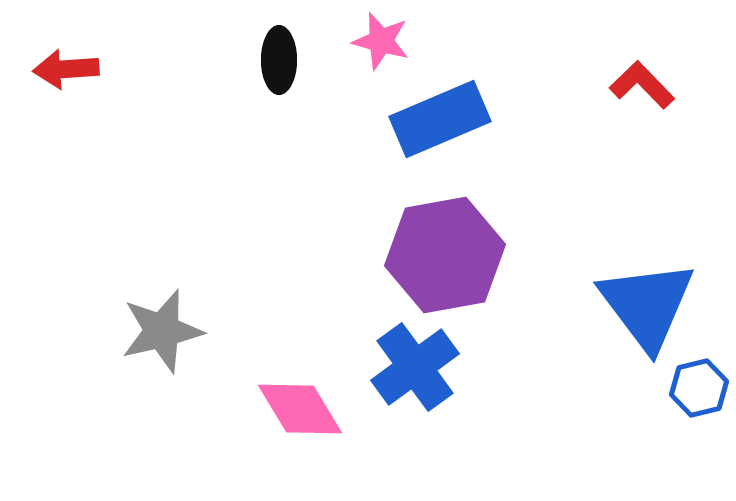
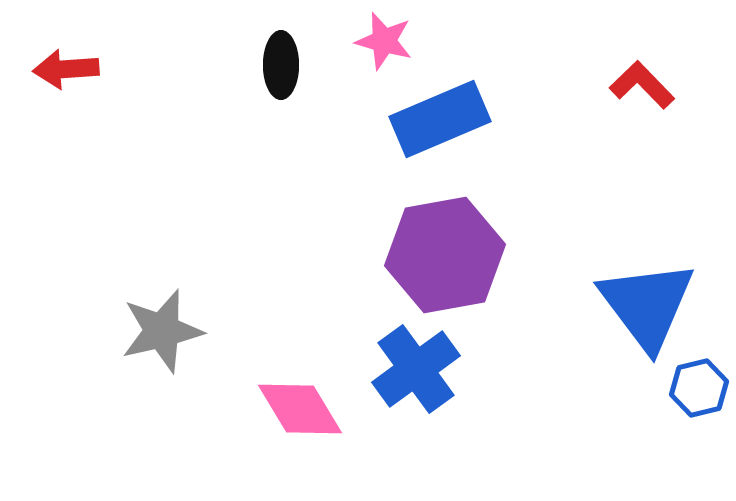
pink star: moved 3 px right
black ellipse: moved 2 px right, 5 px down
blue cross: moved 1 px right, 2 px down
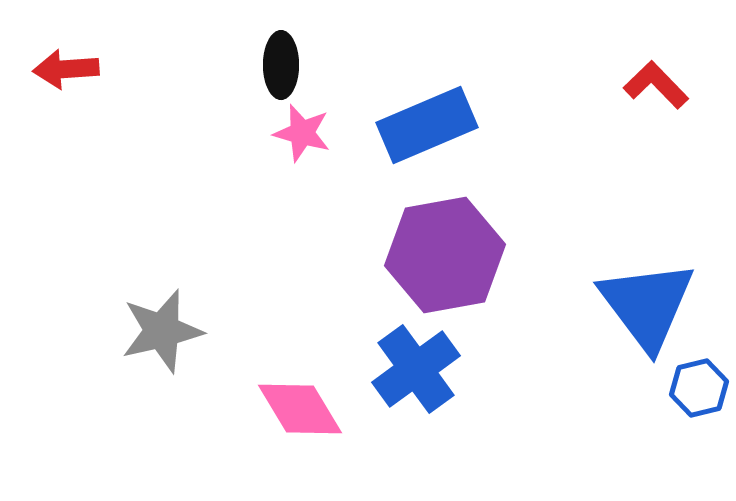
pink star: moved 82 px left, 92 px down
red L-shape: moved 14 px right
blue rectangle: moved 13 px left, 6 px down
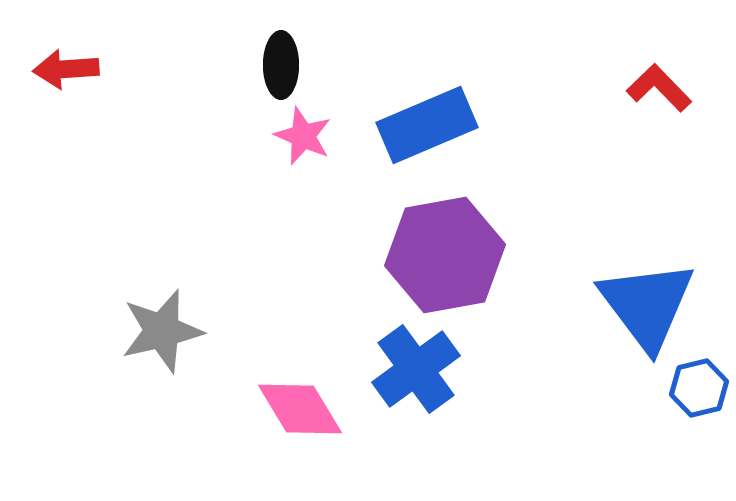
red L-shape: moved 3 px right, 3 px down
pink star: moved 1 px right, 3 px down; rotated 8 degrees clockwise
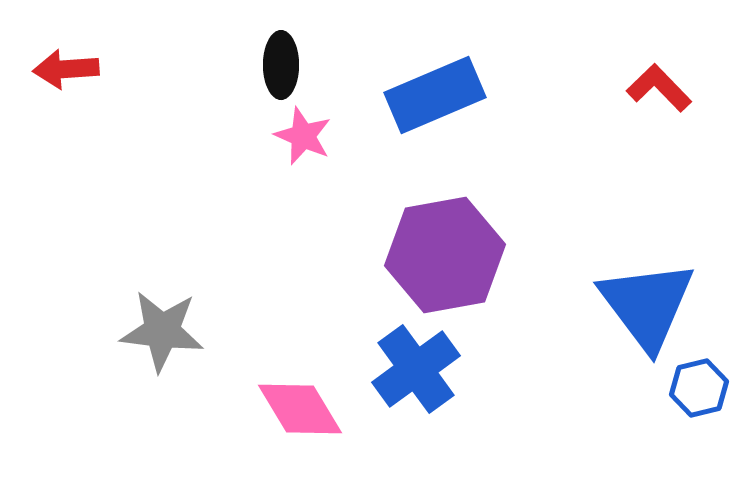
blue rectangle: moved 8 px right, 30 px up
gray star: rotated 20 degrees clockwise
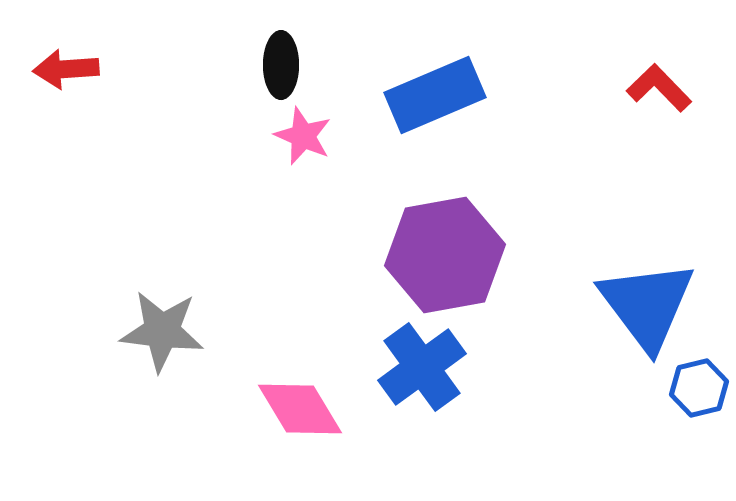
blue cross: moved 6 px right, 2 px up
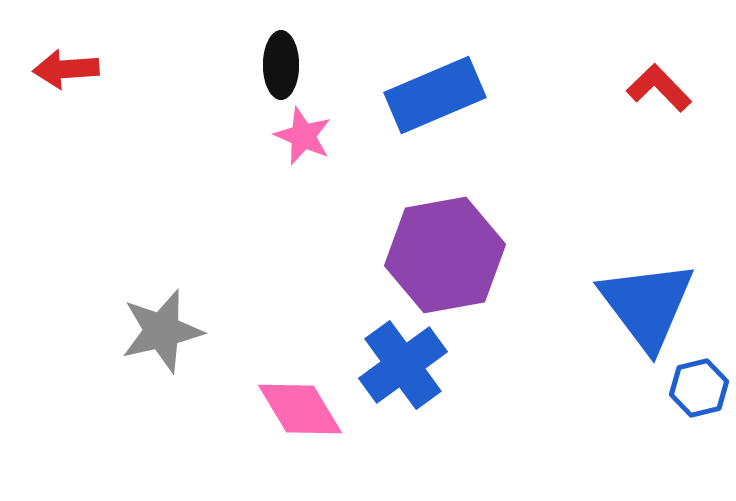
gray star: rotated 20 degrees counterclockwise
blue cross: moved 19 px left, 2 px up
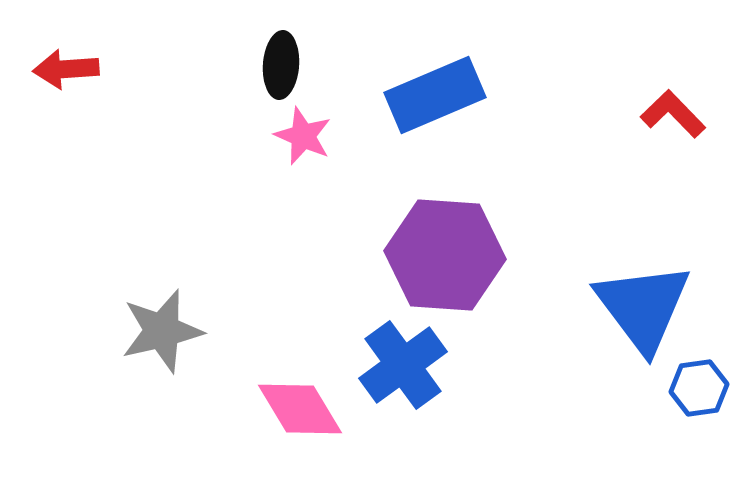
black ellipse: rotated 4 degrees clockwise
red L-shape: moved 14 px right, 26 px down
purple hexagon: rotated 14 degrees clockwise
blue triangle: moved 4 px left, 2 px down
blue hexagon: rotated 6 degrees clockwise
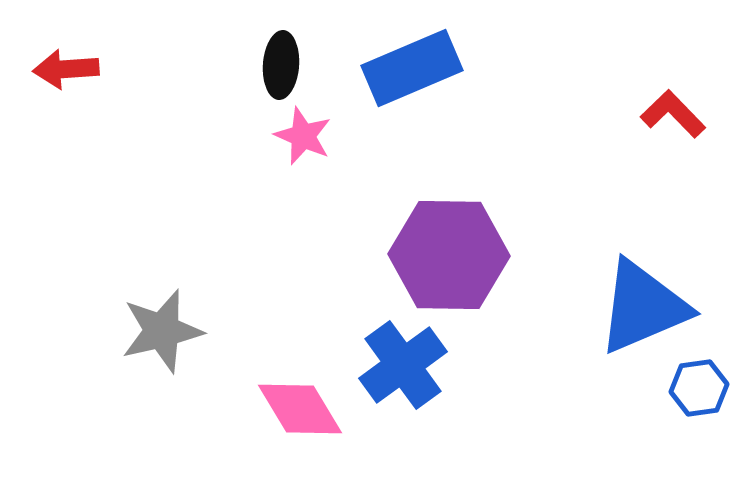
blue rectangle: moved 23 px left, 27 px up
purple hexagon: moved 4 px right; rotated 3 degrees counterclockwise
blue triangle: rotated 44 degrees clockwise
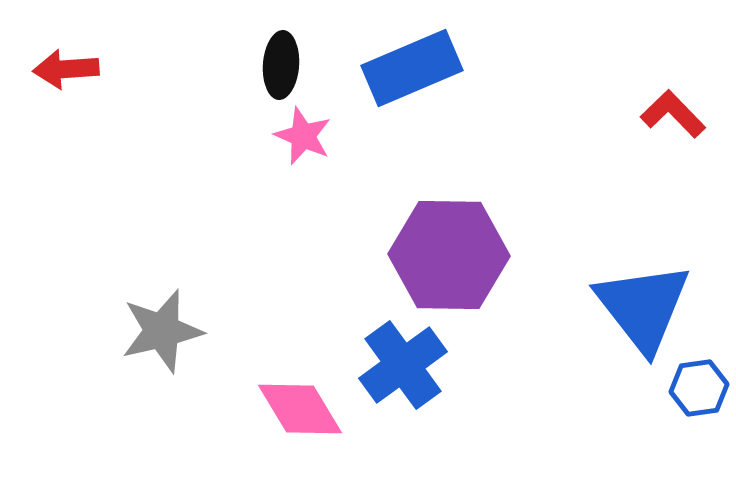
blue triangle: rotated 45 degrees counterclockwise
